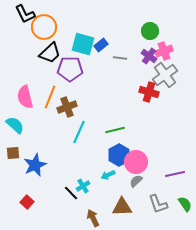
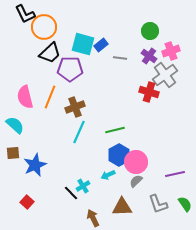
pink cross: moved 7 px right
brown cross: moved 8 px right
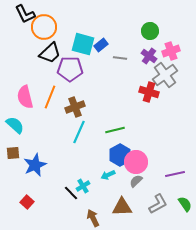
blue hexagon: moved 1 px right
gray L-shape: rotated 100 degrees counterclockwise
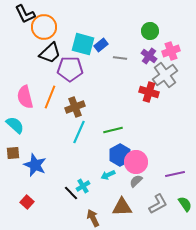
green line: moved 2 px left
blue star: rotated 25 degrees counterclockwise
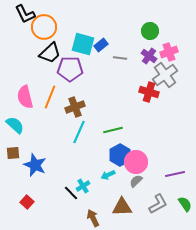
pink cross: moved 2 px left, 1 px down
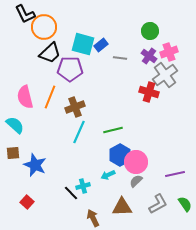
cyan cross: rotated 16 degrees clockwise
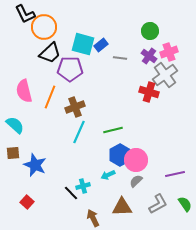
pink semicircle: moved 1 px left, 6 px up
pink circle: moved 2 px up
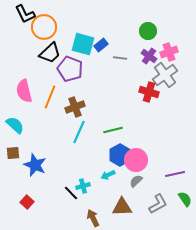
green circle: moved 2 px left
purple pentagon: rotated 20 degrees clockwise
green semicircle: moved 5 px up
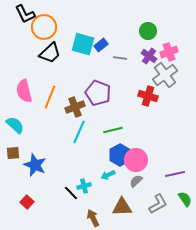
purple pentagon: moved 28 px right, 24 px down
red cross: moved 1 px left, 4 px down
cyan cross: moved 1 px right
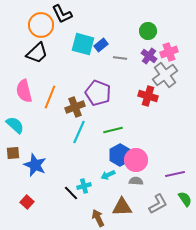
black L-shape: moved 37 px right
orange circle: moved 3 px left, 2 px up
black trapezoid: moved 13 px left
gray semicircle: rotated 48 degrees clockwise
brown arrow: moved 5 px right
